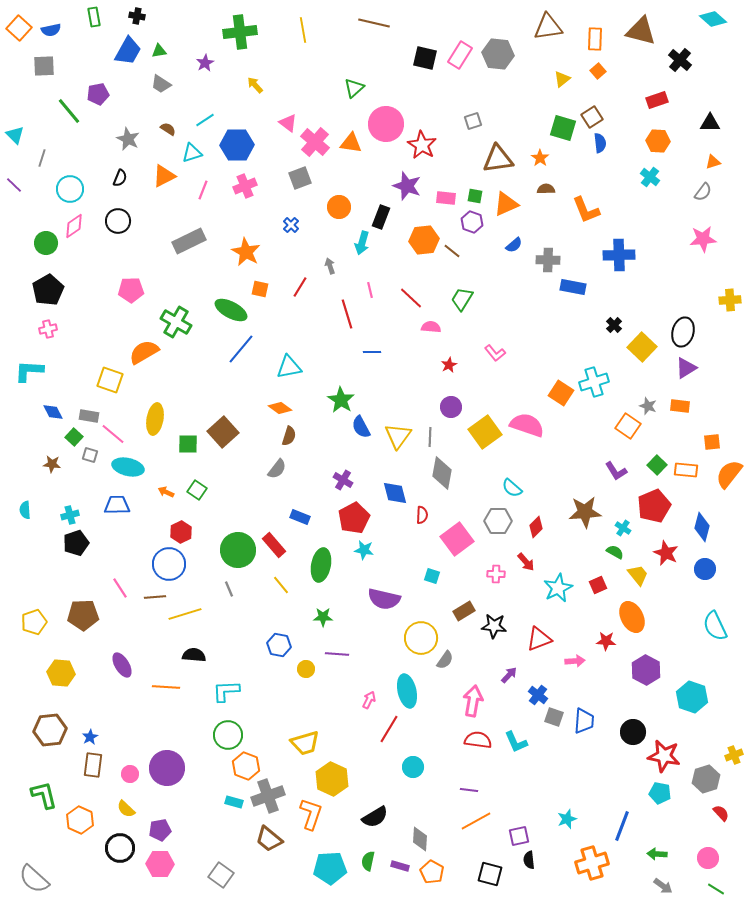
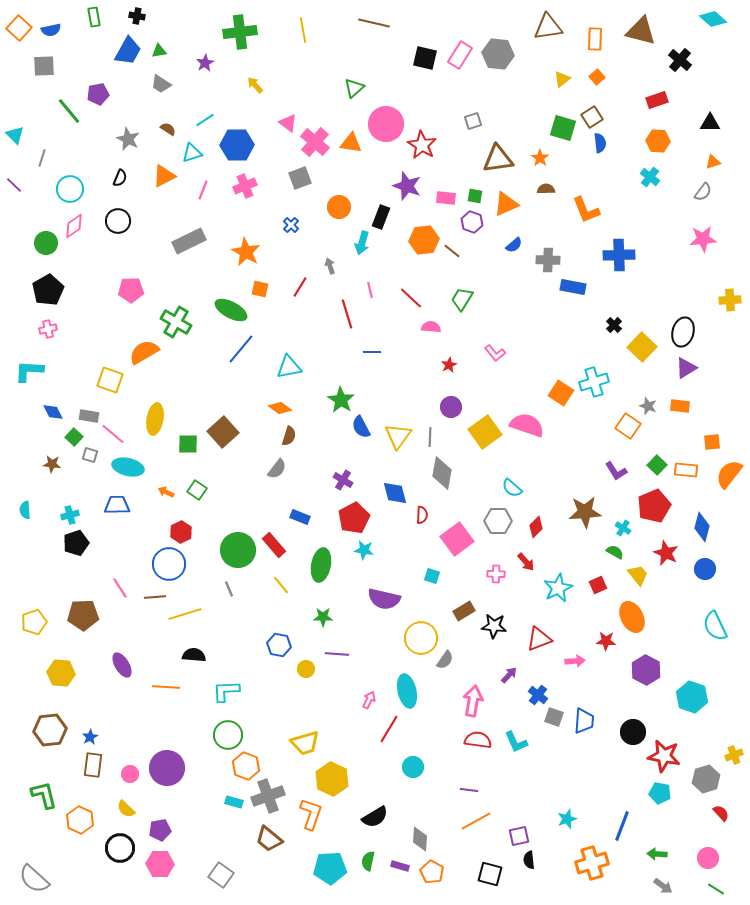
orange square at (598, 71): moved 1 px left, 6 px down
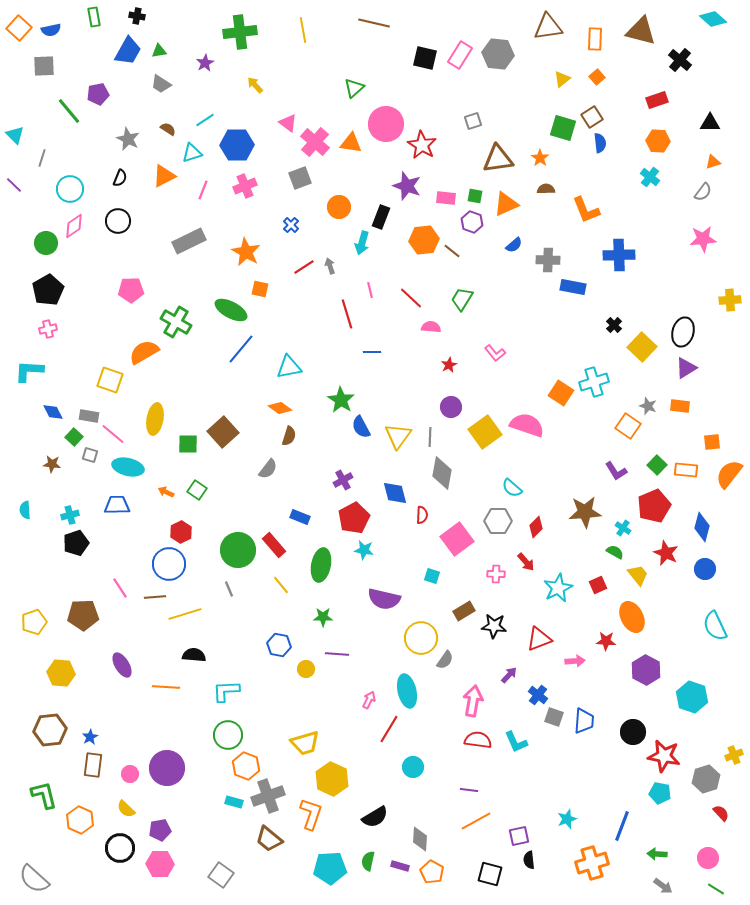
red line at (300, 287): moved 4 px right, 20 px up; rotated 25 degrees clockwise
gray semicircle at (277, 469): moved 9 px left
purple cross at (343, 480): rotated 30 degrees clockwise
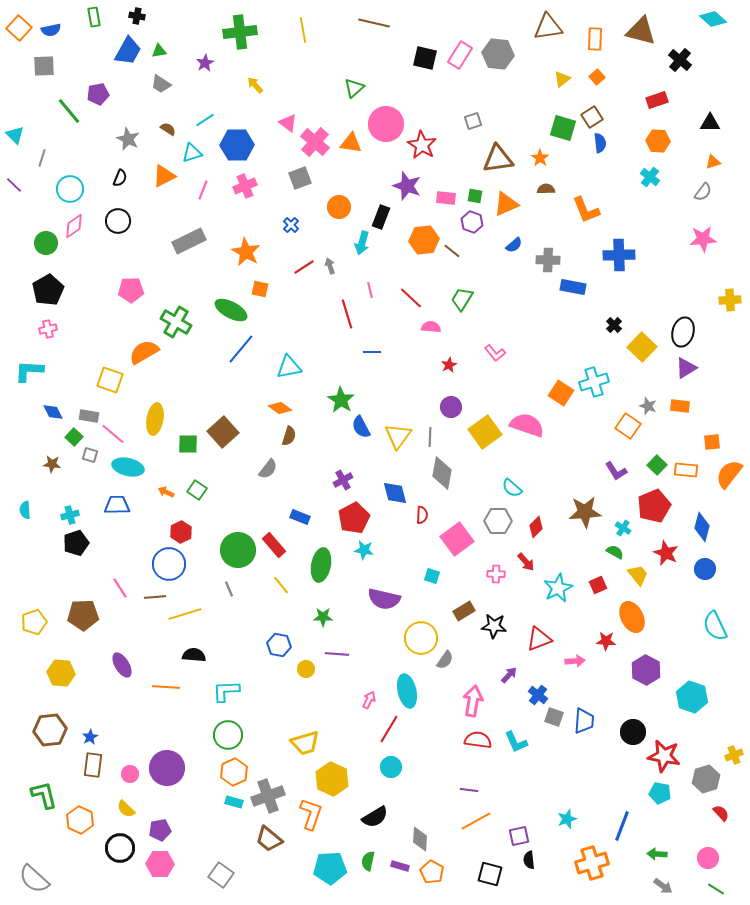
orange hexagon at (246, 766): moved 12 px left, 6 px down; rotated 16 degrees clockwise
cyan circle at (413, 767): moved 22 px left
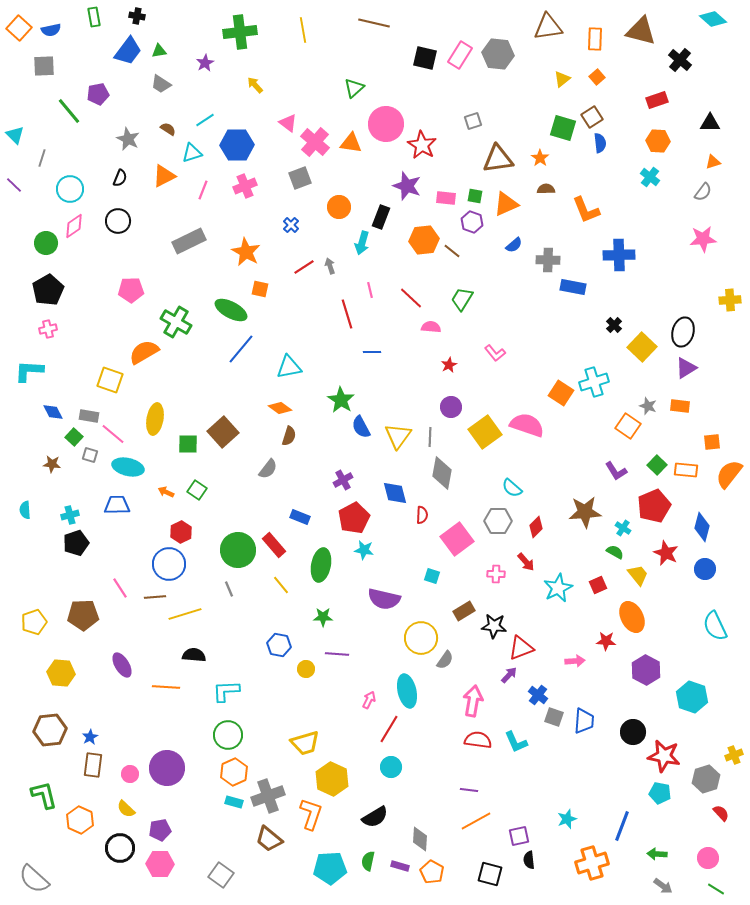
blue trapezoid at (128, 51): rotated 8 degrees clockwise
red triangle at (539, 639): moved 18 px left, 9 px down
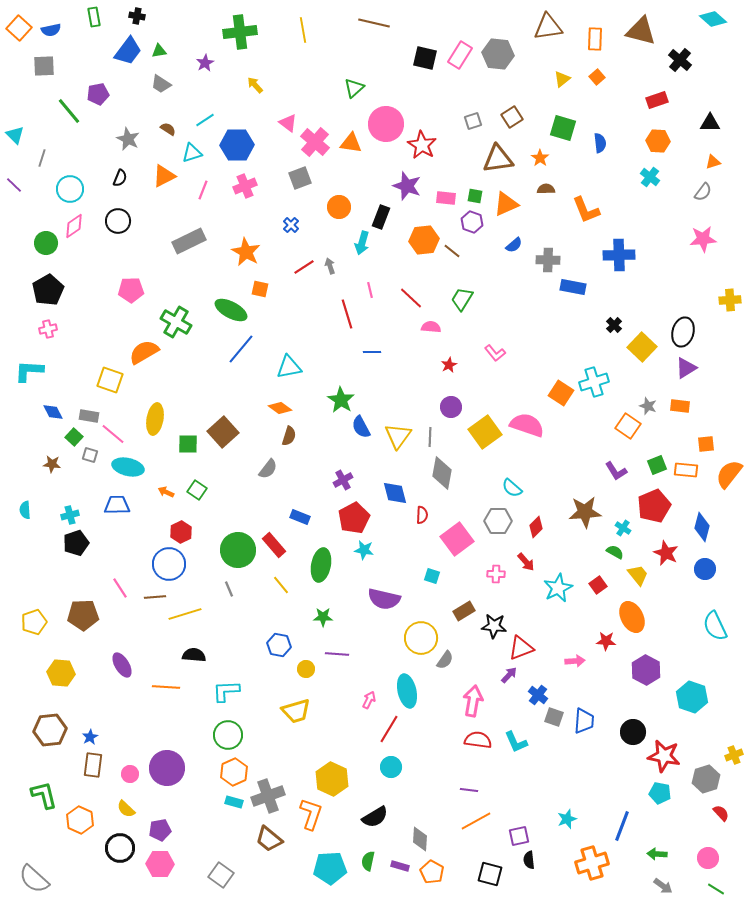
brown square at (592, 117): moved 80 px left
orange square at (712, 442): moved 6 px left, 2 px down
green square at (657, 465): rotated 24 degrees clockwise
red square at (598, 585): rotated 12 degrees counterclockwise
yellow trapezoid at (305, 743): moved 9 px left, 32 px up
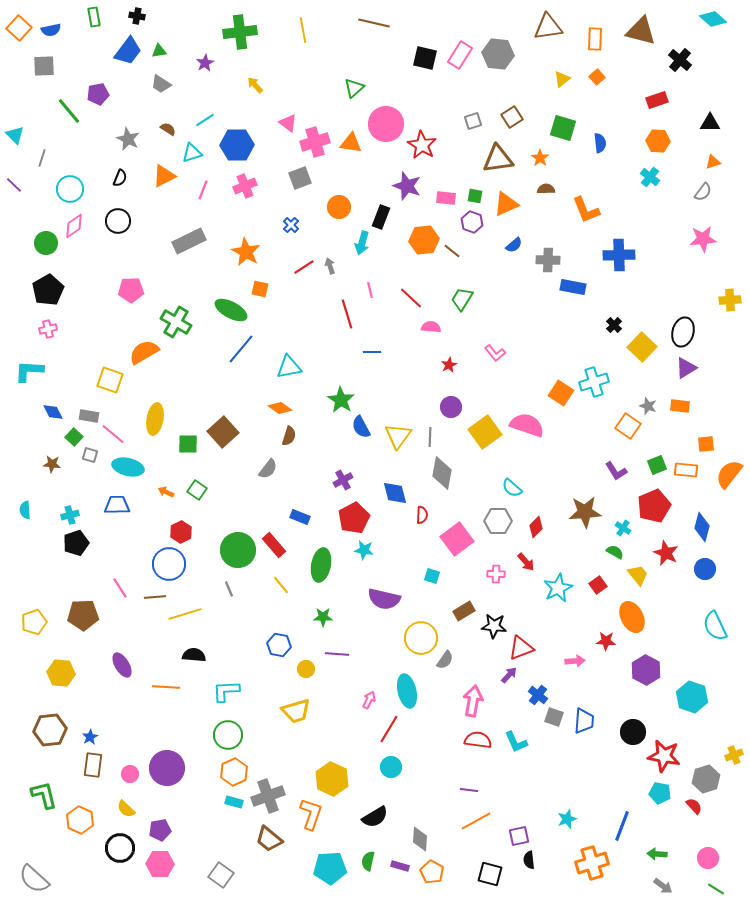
pink cross at (315, 142): rotated 32 degrees clockwise
red semicircle at (721, 813): moved 27 px left, 7 px up
